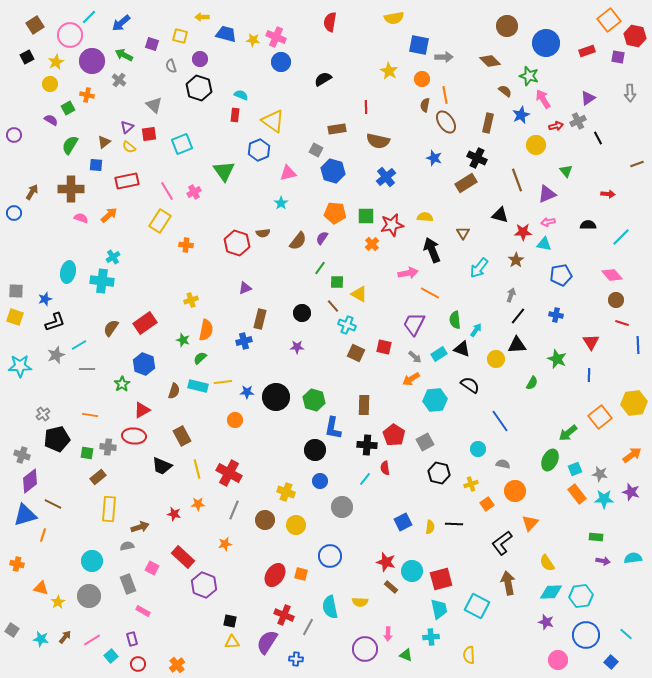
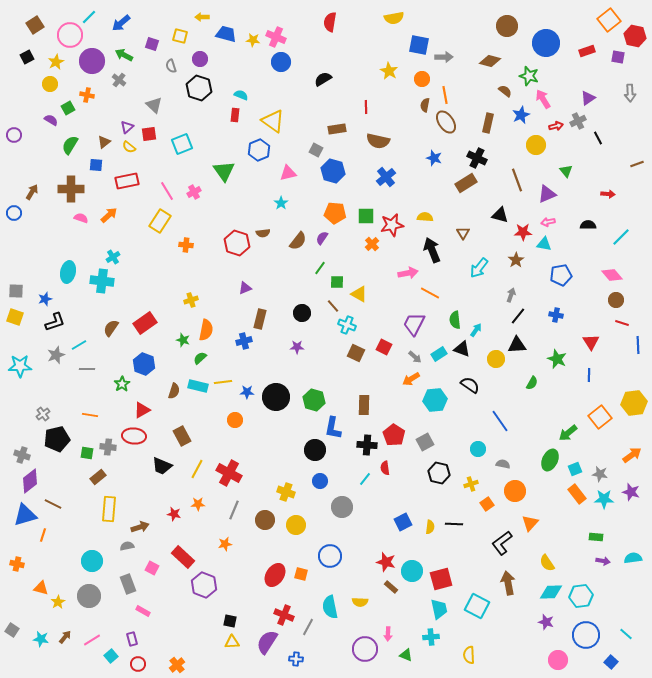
brown diamond at (490, 61): rotated 30 degrees counterclockwise
red square at (384, 347): rotated 14 degrees clockwise
yellow line at (197, 469): rotated 42 degrees clockwise
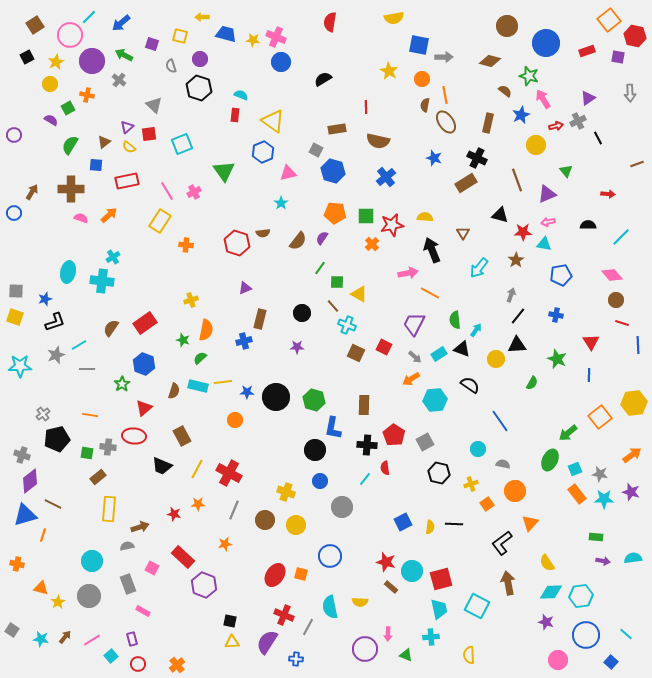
blue hexagon at (259, 150): moved 4 px right, 2 px down
red triangle at (142, 410): moved 2 px right, 2 px up; rotated 12 degrees counterclockwise
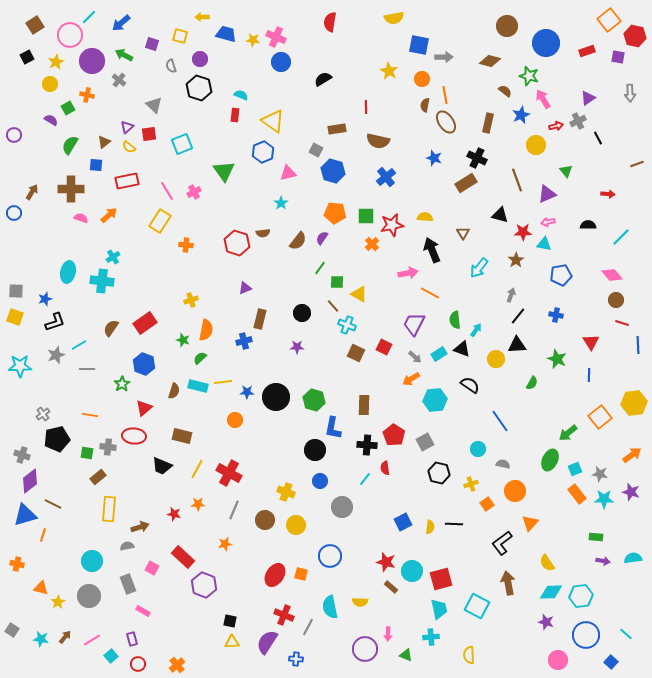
brown rectangle at (182, 436): rotated 48 degrees counterclockwise
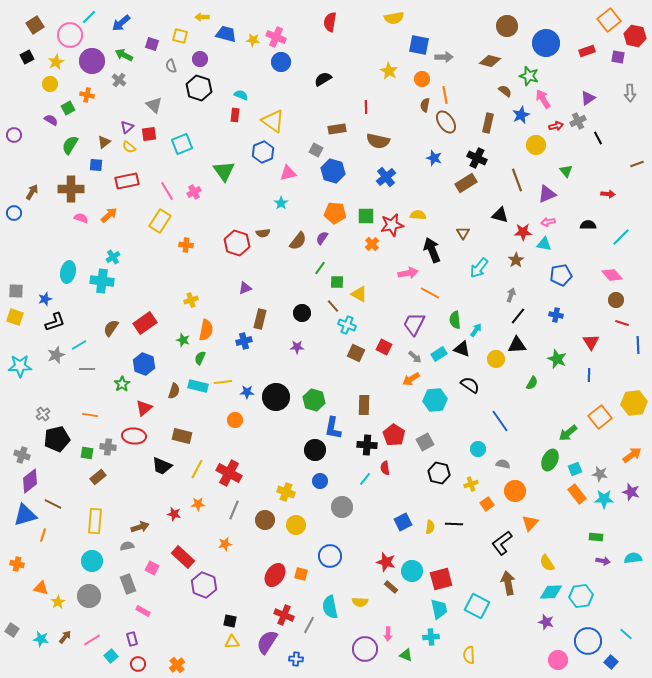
yellow semicircle at (425, 217): moved 7 px left, 2 px up
green semicircle at (200, 358): rotated 24 degrees counterclockwise
yellow rectangle at (109, 509): moved 14 px left, 12 px down
gray line at (308, 627): moved 1 px right, 2 px up
blue circle at (586, 635): moved 2 px right, 6 px down
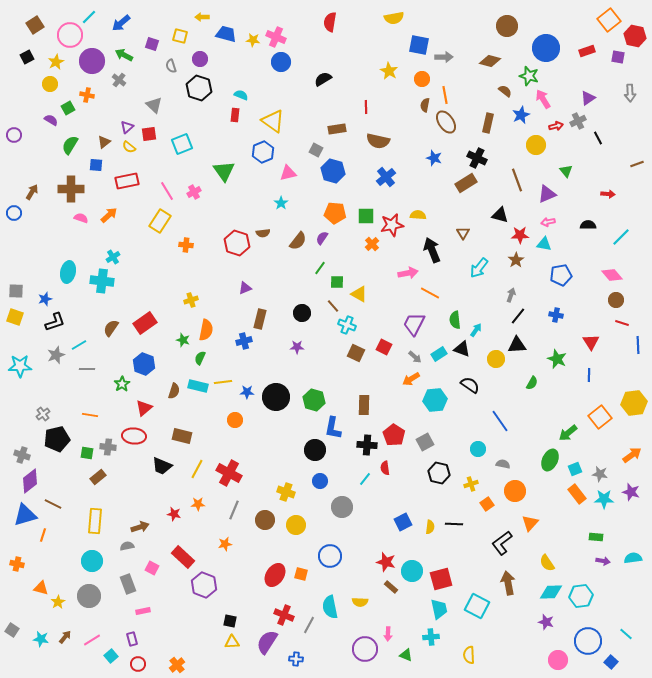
blue circle at (546, 43): moved 5 px down
red star at (523, 232): moved 3 px left, 3 px down
pink rectangle at (143, 611): rotated 40 degrees counterclockwise
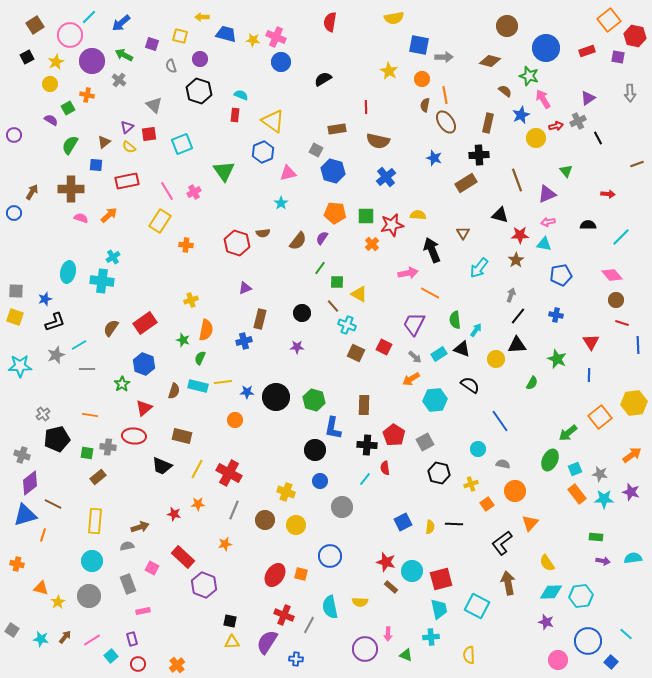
black hexagon at (199, 88): moved 3 px down
yellow circle at (536, 145): moved 7 px up
black cross at (477, 158): moved 2 px right, 3 px up; rotated 30 degrees counterclockwise
purple diamond at (30, 481): moved 2 px down
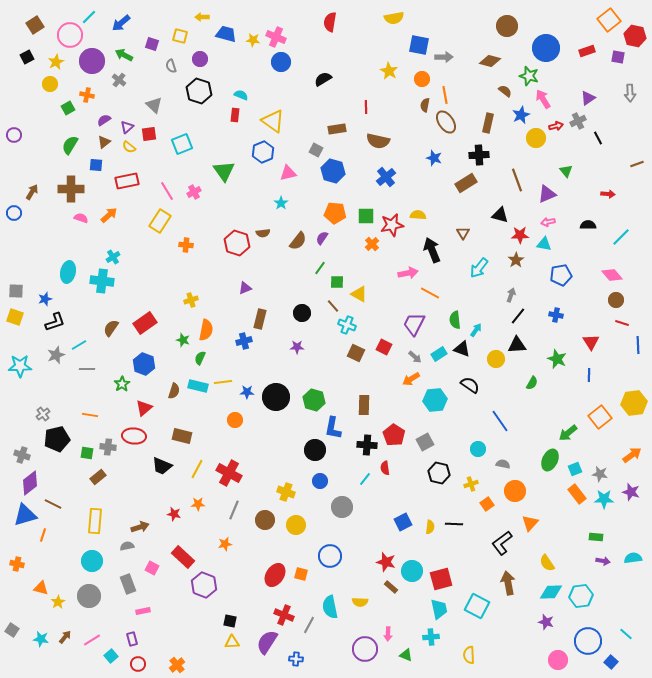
purple semicircle at (51, 120): moved 53 px right; rotated 64 degrees counterclockwise
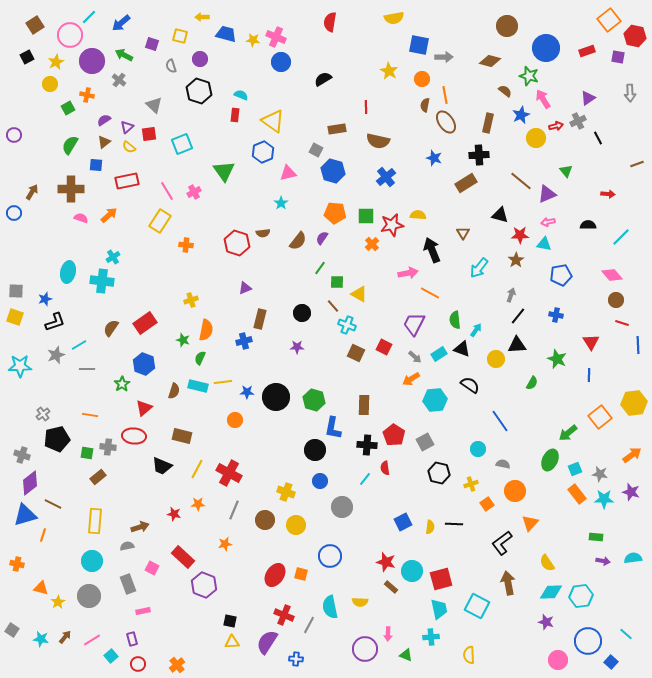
brown line at (517, 180): moved 4 px right, 1 px down; rotated 30 degrees counterclockwise
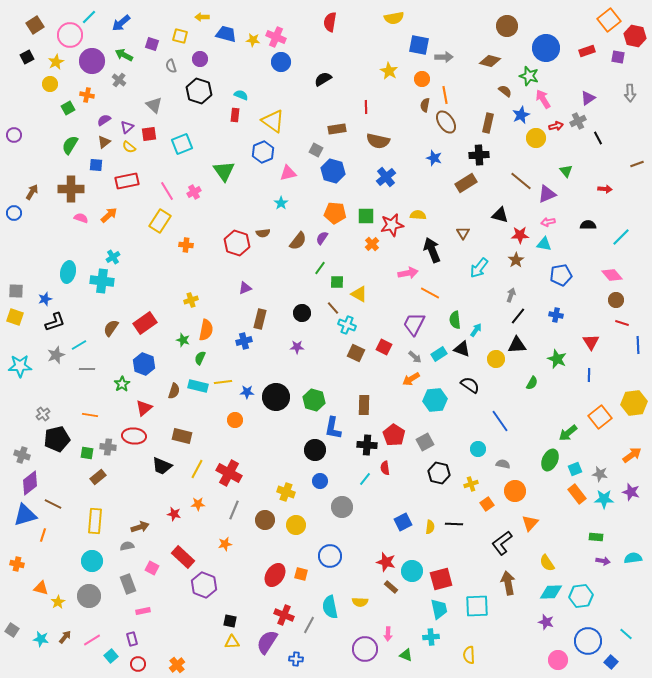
red arrow at (608, 194): moved 3 px left, 5 px up
brown line at (333, 306): moved 2 px down
cyan square at (477, 606): rotated 30 degrees counterclockwise
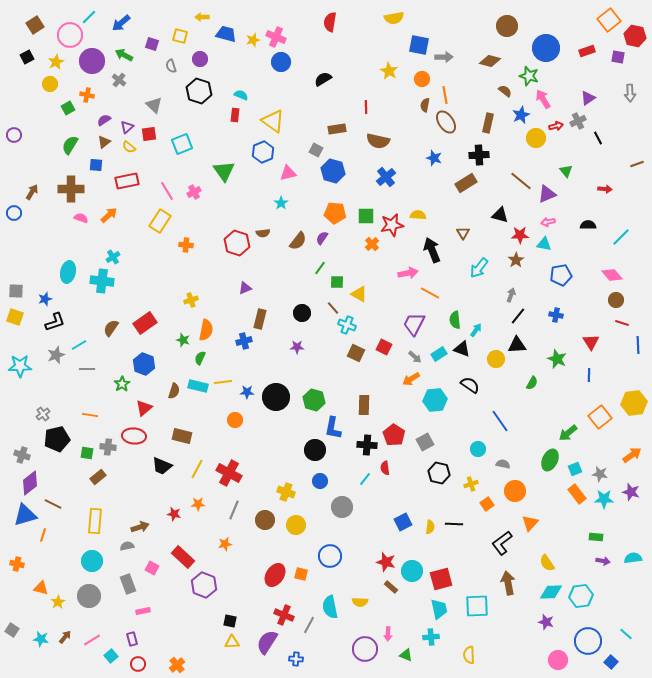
yellow star at (253, 40): rotated 24 degrees counterclockwise
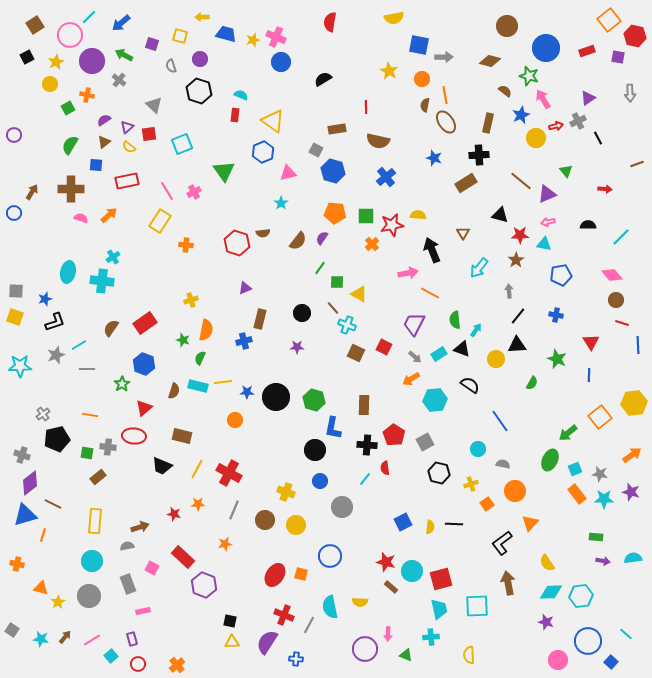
gray arrow at (511, 295): moved 2 px left, 4 px up; rotated 24 degrees counterclockwise
